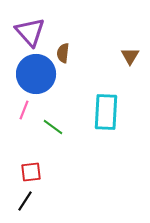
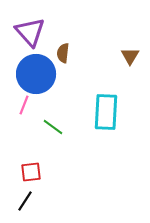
pink line: moved 5 px up
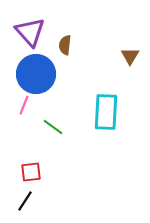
brown semicircle: moved 2 px right, 8 px up
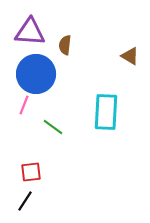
purple triangle: rotated 44 degrees counterclockwise
brown triangle: rotated 30 degrees counterclockwise
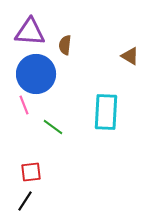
pink line: rotated 42 degrees counterclockwise
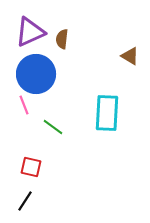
purple triangle: rotated 28 degrees counterclockwise
brown semicircle: moved 3 px left, 6 px up
cyan rectangle: moved 1 px right, 1 px down
red square: moved 5 px up; rotated 20 degrees clockwise
